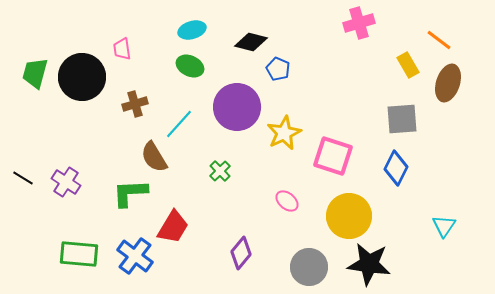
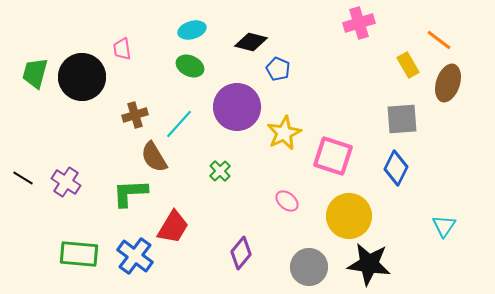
brown cross: moved 11 px down
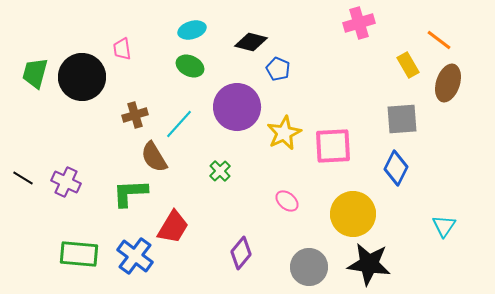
pink square: moved 10 px up; rotated 21 degrees counterclockwise
purple cross: rotated 8 degrees counterclockwise
yellow circle: moved 4 px right, 2 px up
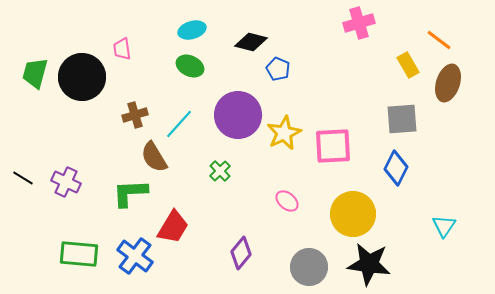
purple circle: moved 1 px right, 8 px down
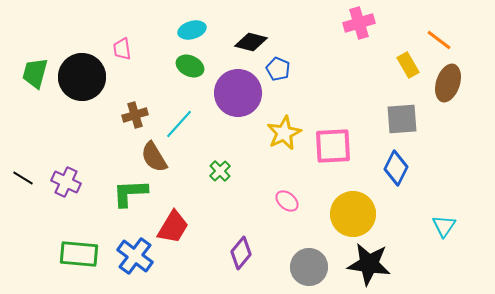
purple circle: moved 22 px up
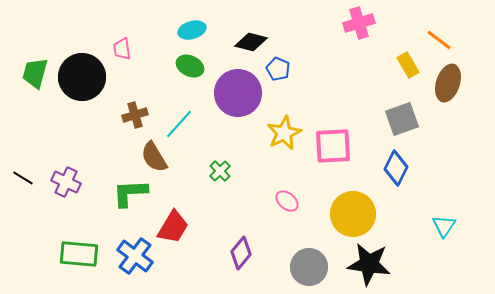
gray square: rotated 16 degrees counterclockwise
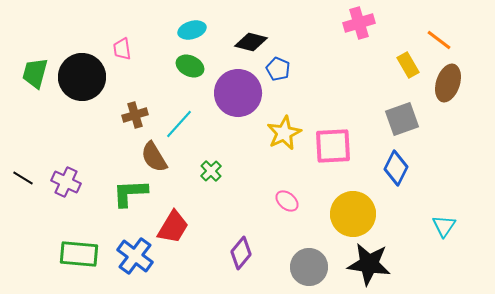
green cross: moved 9 px left
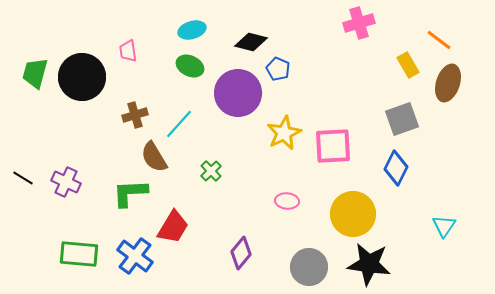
pink trapezoid: moved 6 px right, 2 px down
pink ellipse: rotated 35 degrees counterclockwise
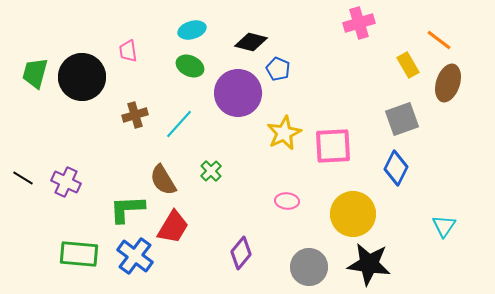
brown semicircle: moved 9 px right, 23 px down
green L-shape: moved 3 px left, 16 px down
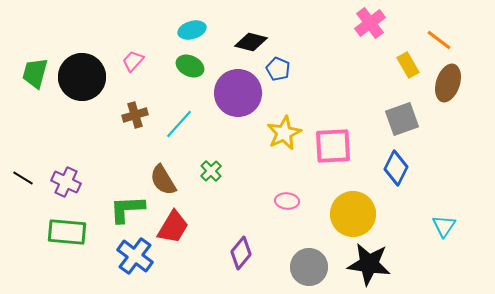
pink cross: moved 11 px right; rotated 20 degrees counterclockwise
pink trapezoid: moved 5 px right, 10 px down; rotated 50 degrees clockwise
green rectangle: moved 12 px left, 22 px up
